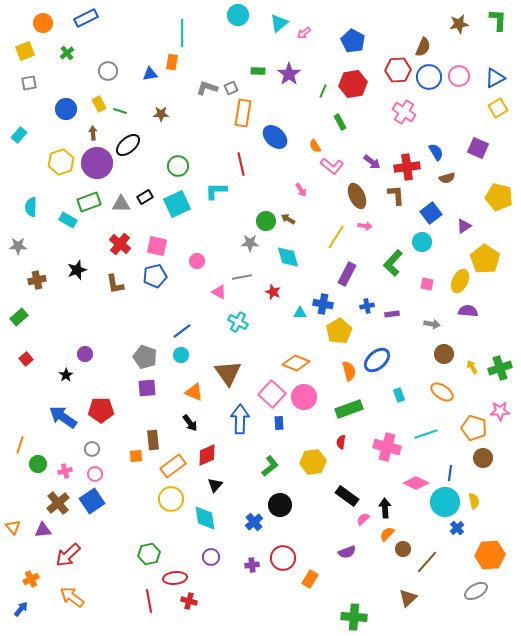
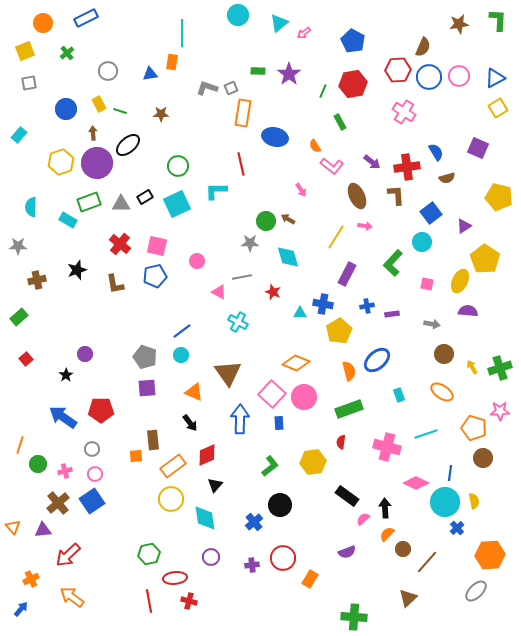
blue ellipse at (275, 137): rotated 30 degrees counterclockwise
gray ellipse at (476, 591): rotated 15 degrees counterclockwise
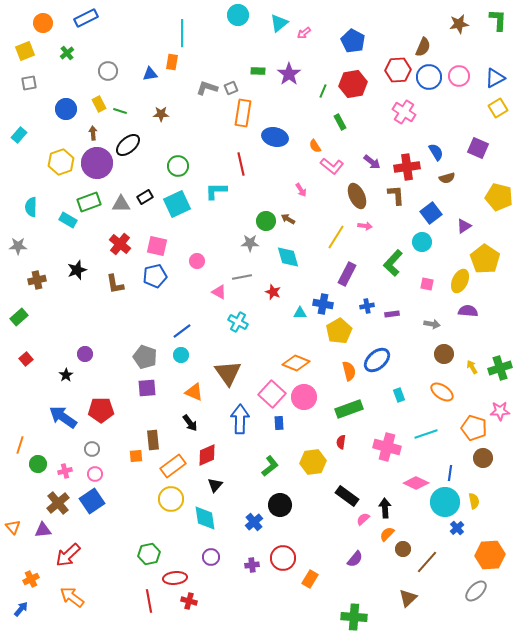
purple semicircle at (347, 552): moved 8 px right, 7 px down; rotated 30 degrees counterclockwise
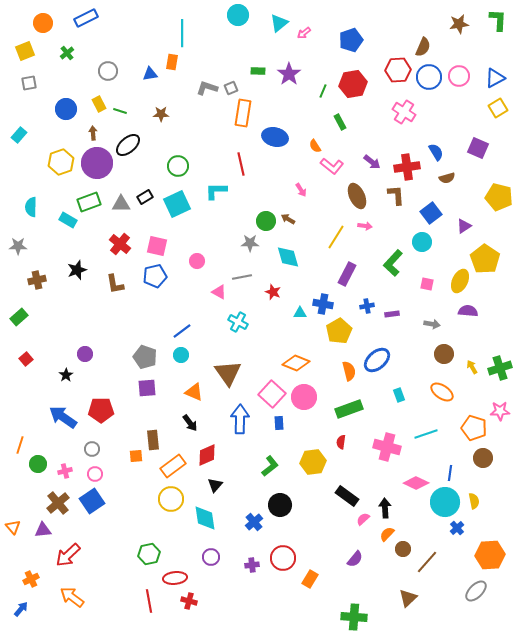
blue pentagon at (353, 41): moved 2 px left, 1 px up; rotated 25 degrees clockwise
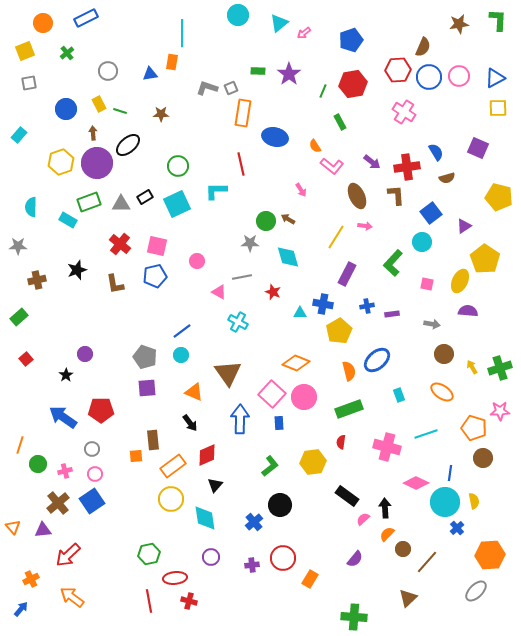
yellow square at (498, 108): rotated 30 degrees clockwise
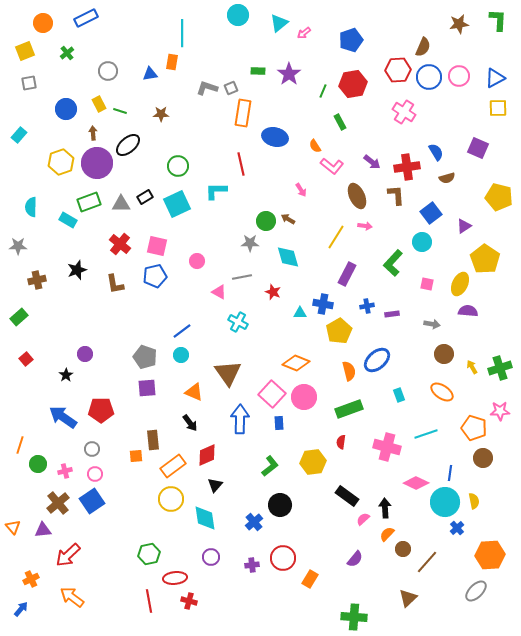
yellow ellipse at (460, 281): moved 3 px down
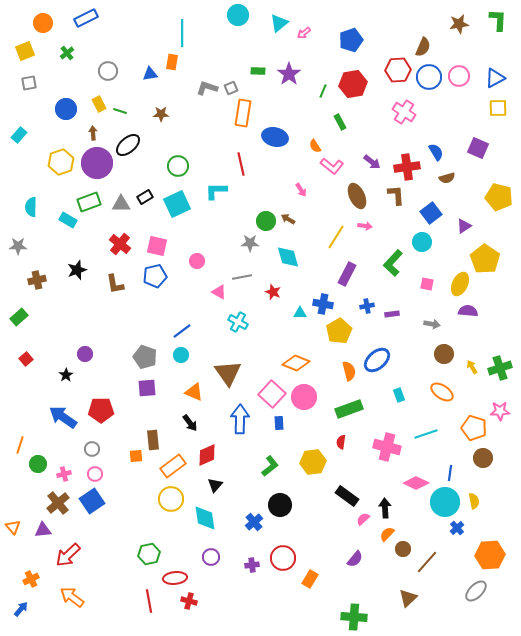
pink cross at (65, 471): moved 1 px left, 3 px down
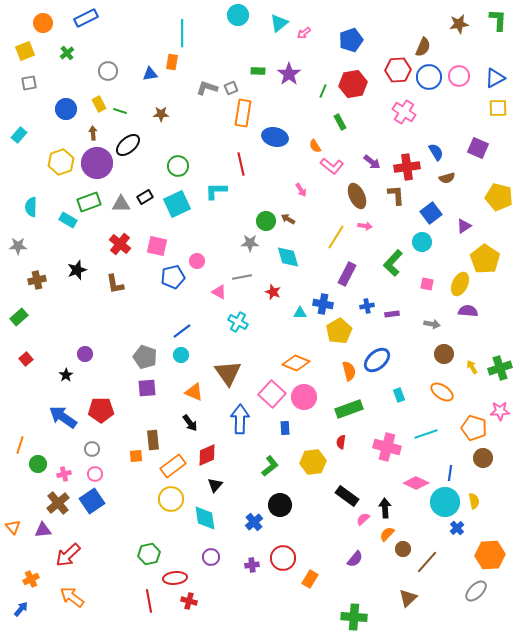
blue pentagon at (155, 276): moved 18 px right, 1 px down
blue rectangle at (279, 423): moved 6 px right, 5 px down
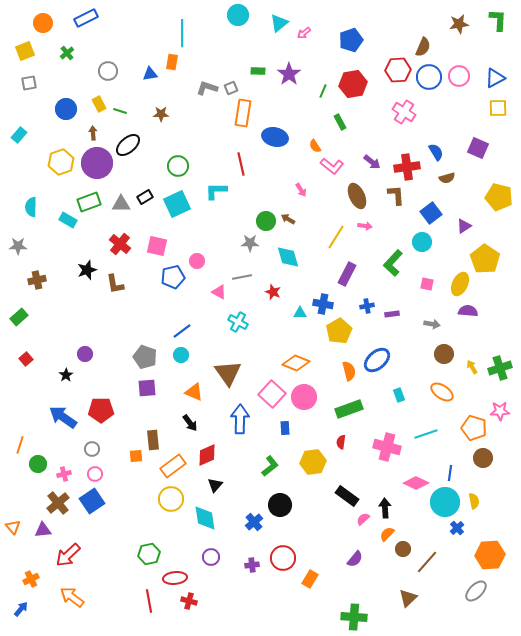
black star at (77, 270): moved 10 px right
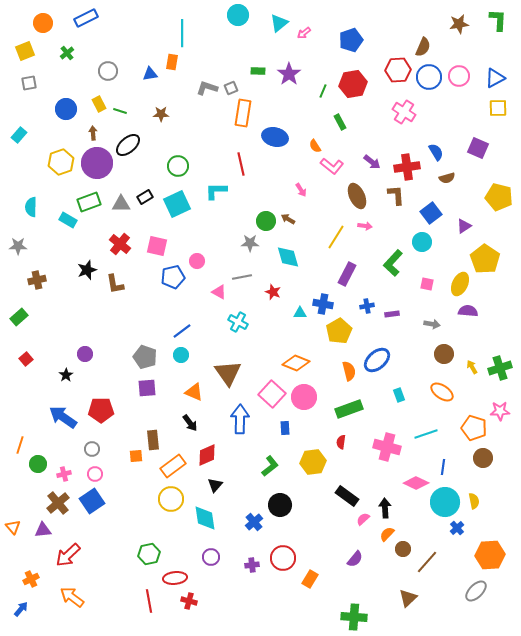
blue line at (450, 473): moved 7 px left, 6 px up
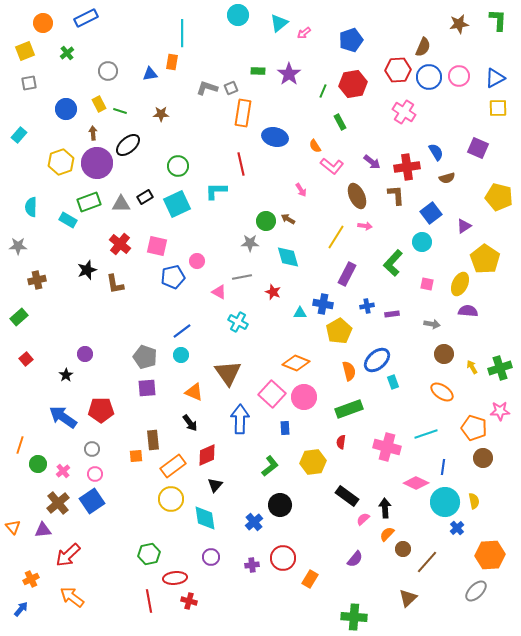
cyan rectangle at (399, 395): moved 6 px left, 13 px up
pink cross at (64, 474): moved 1 px left, 3 px up; rotated 24 degrees counterclockwise
